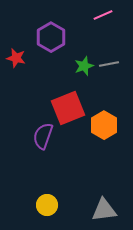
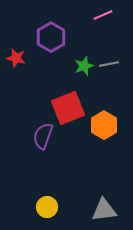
yellow circle: moved 2 px down
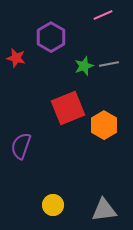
purple semicircle: moved 22 px left, 10 px down
yellow circle: moved 6 px right, 2 px up
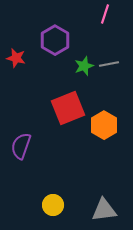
pink line: moved 2 px right, 1 px up; rotated 48 degrees counterclockwise
purple hexagon: moved 4 px right, 3 px down
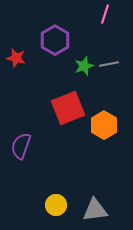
yellow circle: moved 3 px right
gray triangle: moved 9 px left
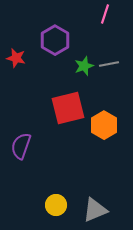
red square: rotated 8 degrees clockwise
gray triangle: rotated 16 degrees counterclockwise
